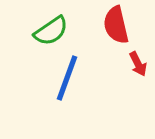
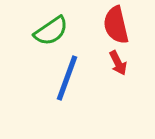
red arrow: moved 20 px left, 1 px up
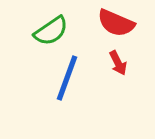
red semicircle: moved 2 px up; rotated 54 degrees counterclockwise
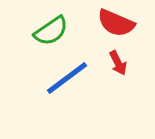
blue line: rotated 33 degrees clockwise
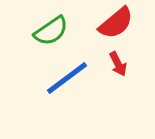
red semicircle: rotated 63 degrees counterclockwise
red arrow: moved 1 px down
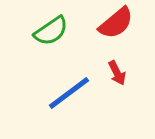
red arrow: moved 1 px left, 9 px down
blue line: moved 2 px right, 15 px down
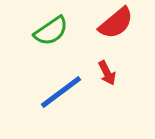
red arrow: moved 10 px left
blue line: moved 8 px left, 1 px up
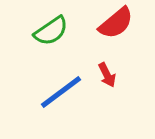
red arrow: moved 2 px down
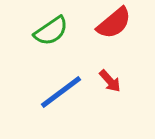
red semicircle: moved 2 px left
red arrow: moved 3 px right, 6 px down; rotated 15 degrees counterclockwise
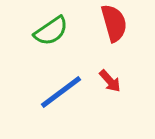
red semicircle: rotated 66 degrees counterclockwise
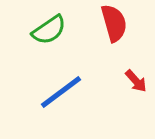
green semicircle: moved 2 px left, 1 px up
red arrow: moved 26 px right
